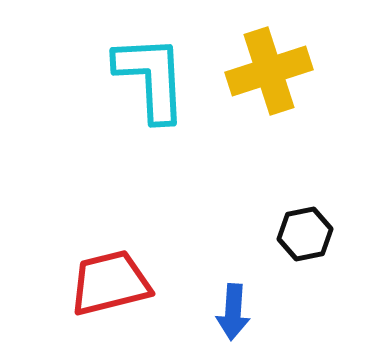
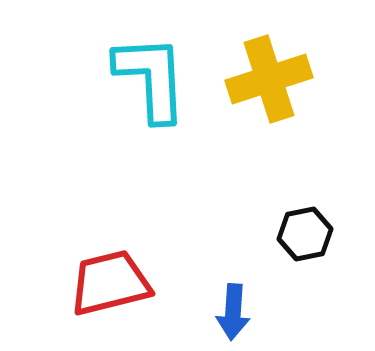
yellow cross: moved 8 px down
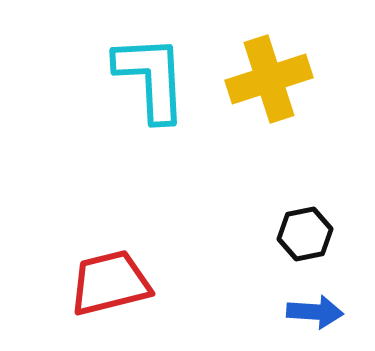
blue arrow: moved 82 px right; rotated 90 degrees counterclockwise
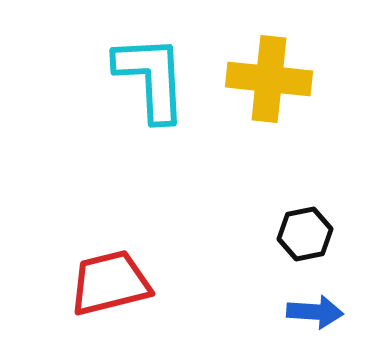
yellow cross: rotated 24 degrees clockwise
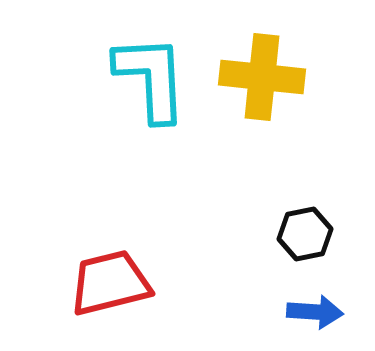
yellow cross: moved 7 px left, 2 px up
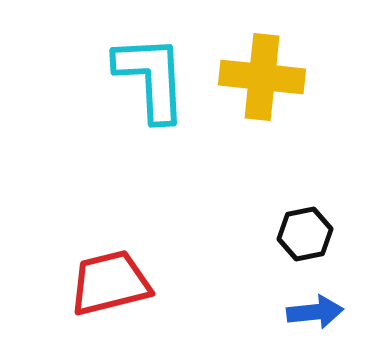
blue arrow: rotated 10 degrees counterclockwise
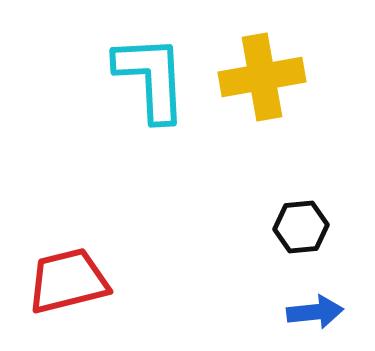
yellow cross: rotated 16 degrees counterclockwise
black hexagon: moved 4 px left, 7 px up; rotated 6 degrees clockwise
red trapezoid: moved 42 px left, 2 px up
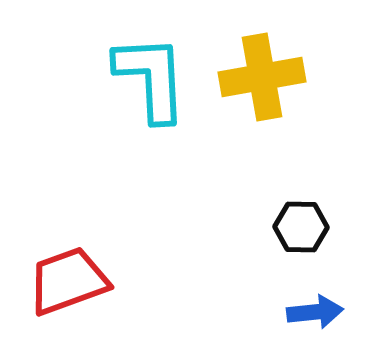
black hexagon: rotated 6 degrees clockwise
red trapezoid: rotated 6 degrees counterclockwise
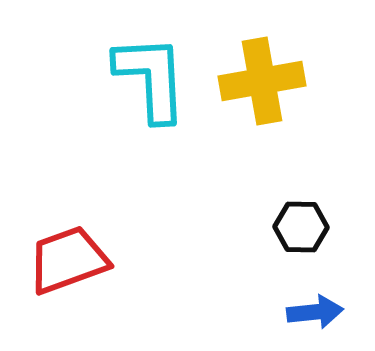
yellow cross: moved 4 px down
red trapezoid: moved 21 px up
